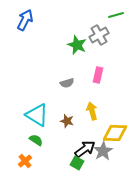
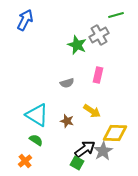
yellow arrow: rotated 138 degrees clockwise
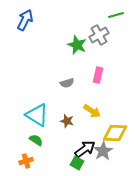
orange cross: moved 1 px right; rotated 24 degrees clockwise
